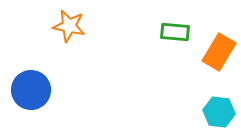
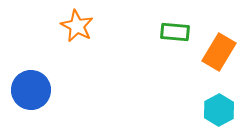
orange star: moved 8 px right; rotated 16 degrees clockwise
cyan hexagon: moved 2 px up; rotated 24 degrees clockwise
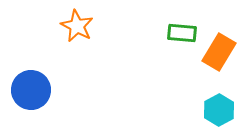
green rectangle: moved 7 px right, 1 px down
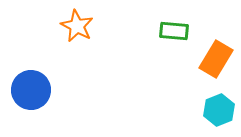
green rectangle: moved 8 px left, 2 px up
orange rectangle: moved 3 px left, 7 px down
cyan hexagon: rotated 8 degrees clockwise
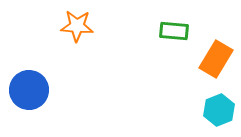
orange star: rotated 24 degrees counterclockwise
blue circle: moved 2 px left
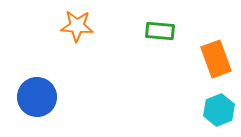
green rectangle: moved 14 px left
orange rectangle: rotated 51 degrees counterclockwise
blue circle: moved 8 px right, 7 px down
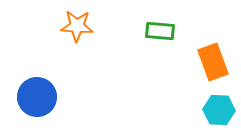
orange rectangle: moved 3 px left, 3 px down
cyan hexagon: rotated 24 degrees clockwise
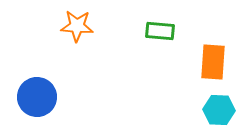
orange rectangle: rotated 24 degrees clockwise
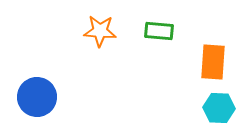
orange star: moved 23 px right, 5 px down
green rectangle: moved 1 px left
cyan hexagon: moved 2 px up
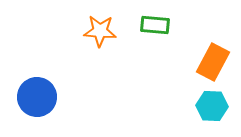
green rectangle: moved 4 px left, 6 px up
orange rectangle: rotated 24 degrees clockwise
cyan hexagon: moved 7 px left, 2 px up
